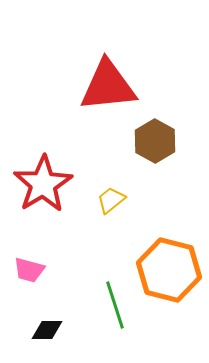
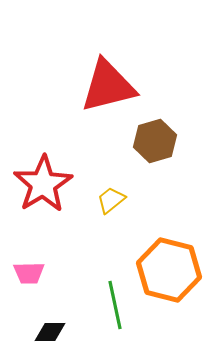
red triangle: rotated 8 degrees counterclockwise
brown hexagon: rotated 15 degrees clockwise
pink trapezoid: moved 3 px down; rotated 16 degrees counterclockwise
green line: rotated 6 degrees clockwise
black diamond: moved 3 px right, 2 px down
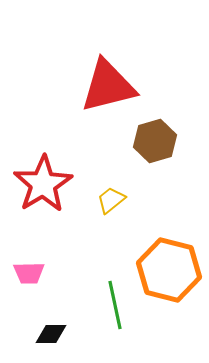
black diamond: moved 1 px right, 2 px down
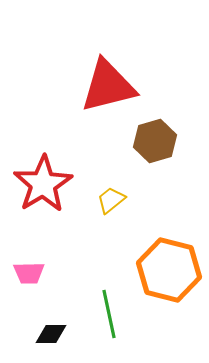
green line: moved 6 px left, 9 px down
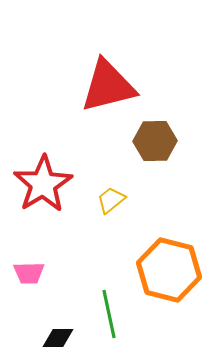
brown hexagon: rotated 15 degrees clockwise
black diamond: moved 7 px right, 4 px down
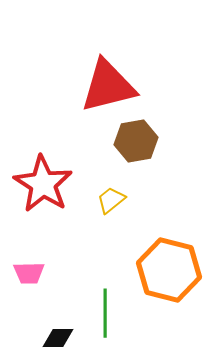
brown hexagon: moved 19 px left; rotated 9 degrees counterclockwise
red star: rotated 8 degrees counterclockwise
green line: moved 4 px left, 1 px up; rotated 12 degrees clockwise
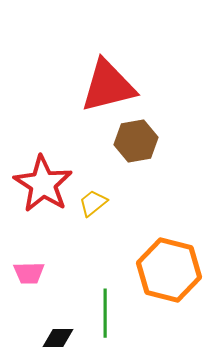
yellow trapezoid: moved 18 px left, 3 px down
